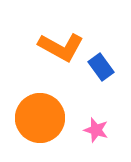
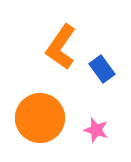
orange L-shape: rotated 96 degrees clockwise
blue rectangle: moved 1 px right, 2 px down
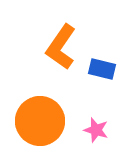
blue rectangle: rotated 40 degrees counterclockwise
orange circle: moved 3 px down
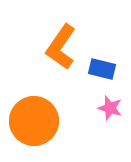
orange circle: moved 6 px left
pink star: moved 14 px right, 22 px up
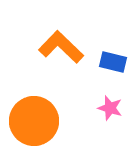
orange L-shape: rotated 99 degrees clockwise
blue rectangle: moved 11 px right, 7 px up
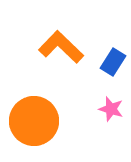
blue rectangle: rotated 72 degrees counterclockwise
pink star: moved 1 px right, 1 px down
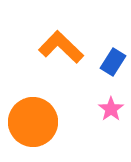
pink star: rotated 20 degrees clockwise
orange circle: moved 1 px left, 1 px down
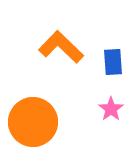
blue rectangle: rotated 36 degrees counterclockwise
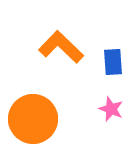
pink star: rotated 15 degrees counterclockwise
orange circle: moved 3 px up
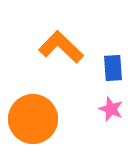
blue rectangle: moved 6 px down
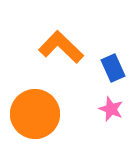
blue rectangle: rotated 20 degrees counterclockwise
orange circle: moved 2 px right, 5 px up
